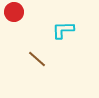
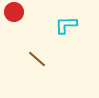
cyan L-shape: moved 3 px right, 5 px up
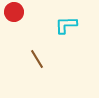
brown line: rotated 18 degrees clockwise
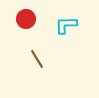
red circle: moved 12 px right, 7 px down
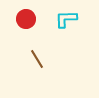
cyan L-shape: moved 6 px up
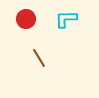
brown line: moved 2 px right, 1 px up
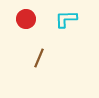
brown line: rotated 54 degrees clockwise
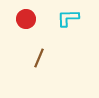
cyan L-shape: moved 2 px right, 1 px up
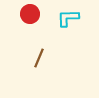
red circle: moved 4 px right, 5 px up
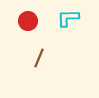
red circle: moved 2 px left, 7 px down
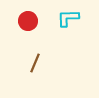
brown line: moved 4 px left, 5 px down
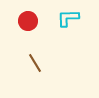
brown line: rotated 54 degrees counterclockwise
